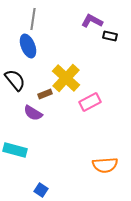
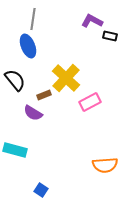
brown rectangle: moved 1 px left, 1 px down
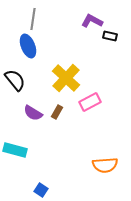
brown rectangle: moved 13 px right, 17 px down; rotated 40 degrees counterclockwise
